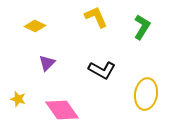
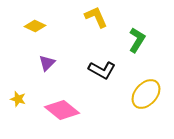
green L-shape: moved 5 px left, 13 px down
yellow ellipse: rotated 32 degrees clockwise
pink diamond: rotated 16 degrees counterclockwise
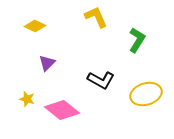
black L-shape: moved 1 px left, 10 px down
yellow ellipse: rotated 32 degrees clockwise
yellow star: moved 9 px right
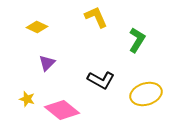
yellow diamond: moved 2 px right, 1 px down
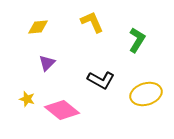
yellow L-shape: moved 4 px left, 5 px down
yellow diamond: moved 1 px right; rotated 30 degrees counterclockwise
